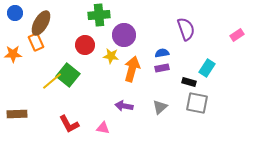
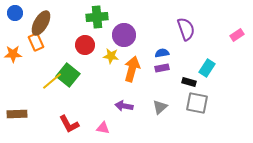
green cross: moved 2 px left, 2 px down
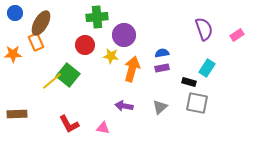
purple semicircle: moved 18 px right
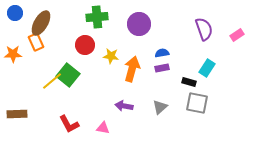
purple circle: moved 15 px right, 11 px up
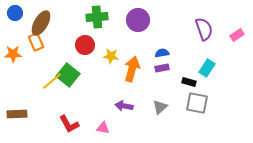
purple circle: moved 1 px left, 4 px up
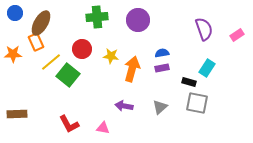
red circle: moved 3 px left, 4 px down
yellow line: moved 1 px left, 19 px up
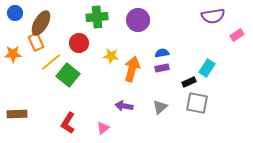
purple semicircle: moved 9 px right, 13 px up; rotated 100 degrees clockwise
red circle: moved 3 px left, 6 px up
black rectangle: rotated 40 degrees counterclockwise
red L-shape: moved 1 px left, 1 px up; rotated 60 degrees clockwise
pink triangle: rotated 48 degrees counterclockwise
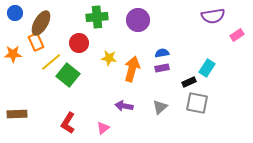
yellow star: moved 2 px left, 2 px down
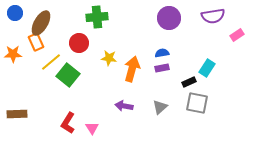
purple circle: moved 31 px right, 2 px up
pink triangle: moved 11 px left; rotated 24 degrees counterclockwise
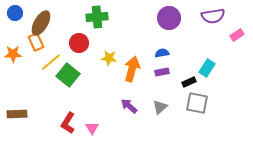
purple rectangle: moved 4 px down
purple arrow: moved 5 px right; rotated 30 degrees clockwise
